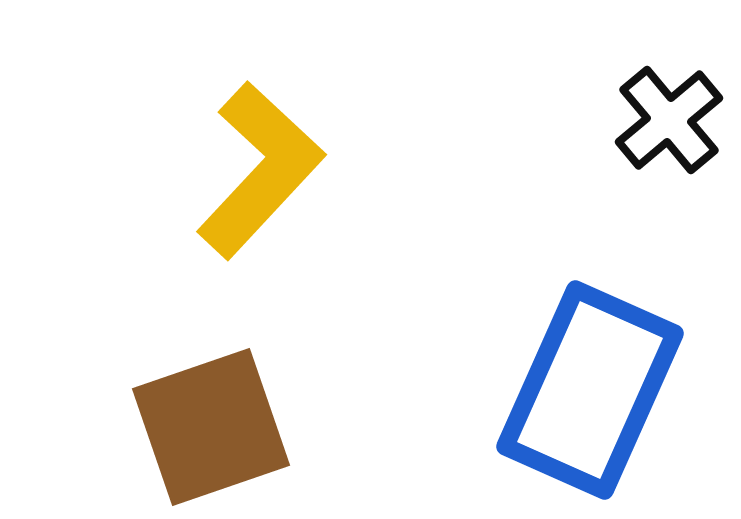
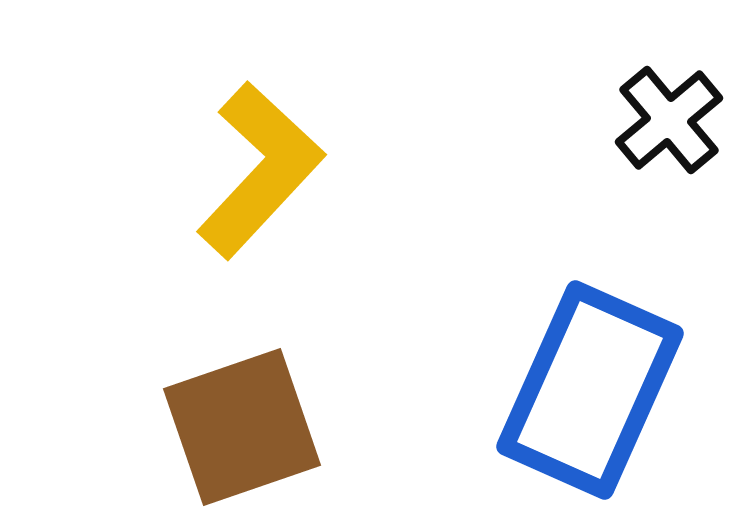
brown square: moved 31 px right
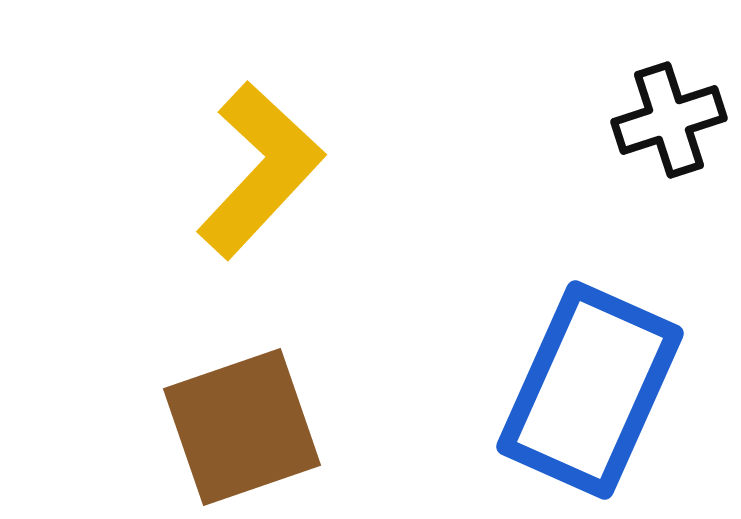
black cross: rotated 22 degrees clockwise
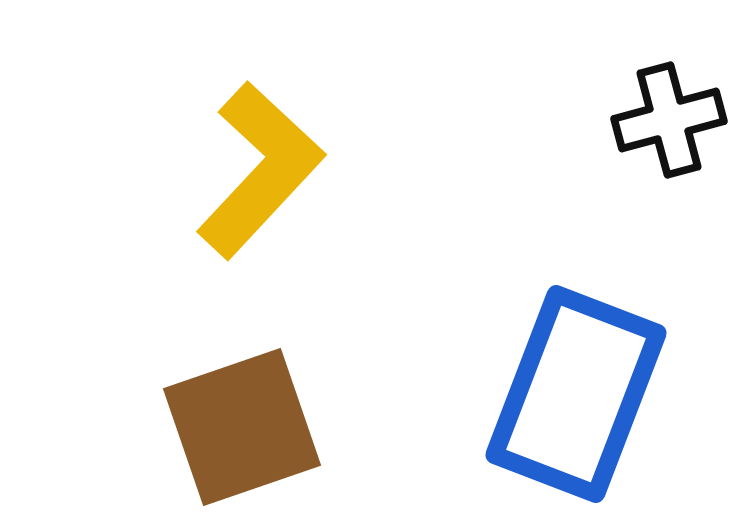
black cross: rotated 3 degrees clockwise
blue rectangle: moved 14 px left, 4 px down; rotated 3 degrees counterclockwise
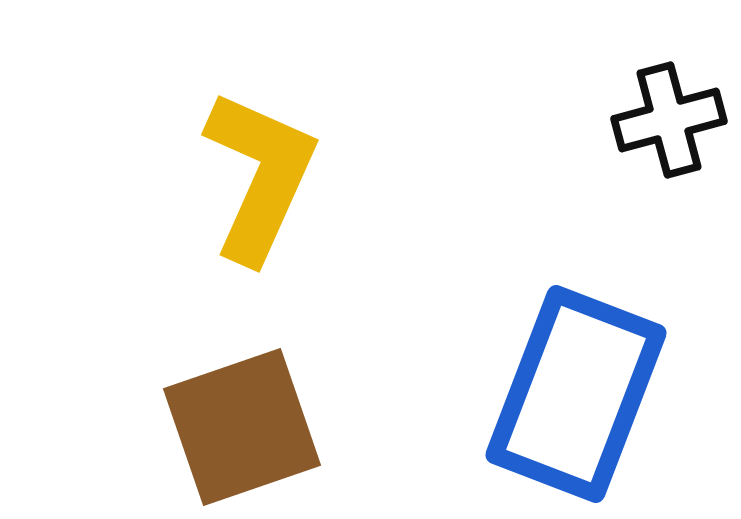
yellow L-shape: moved 6 px down; rotated 19 degrees counterclockwise
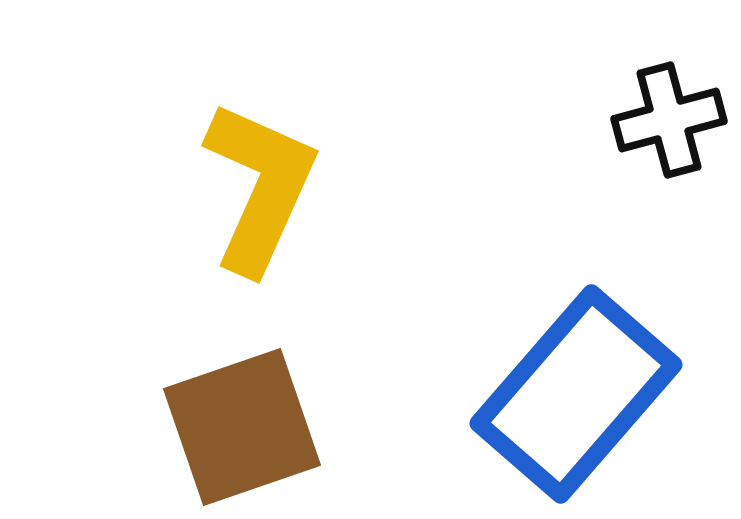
yellow L-shape: moved 11 px down
blue rectangle: rotated 20 degrees clockwise
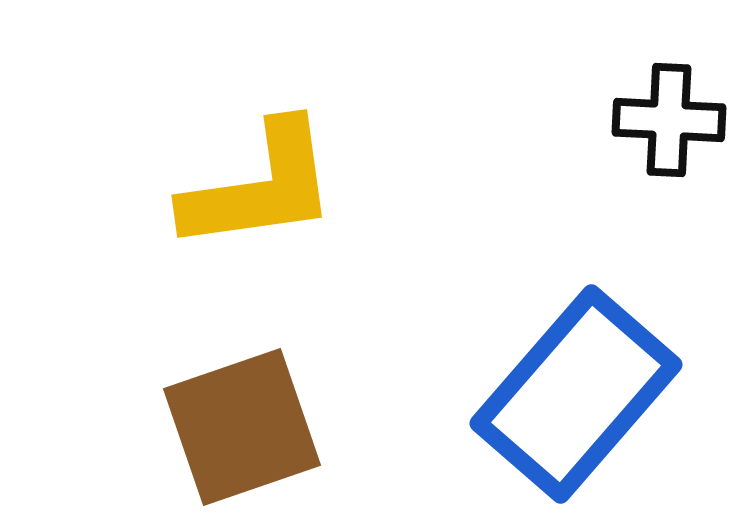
black cross: rotated 18 degrees clockwise
yellow L-shape: rotated 58 degrees clockwise
